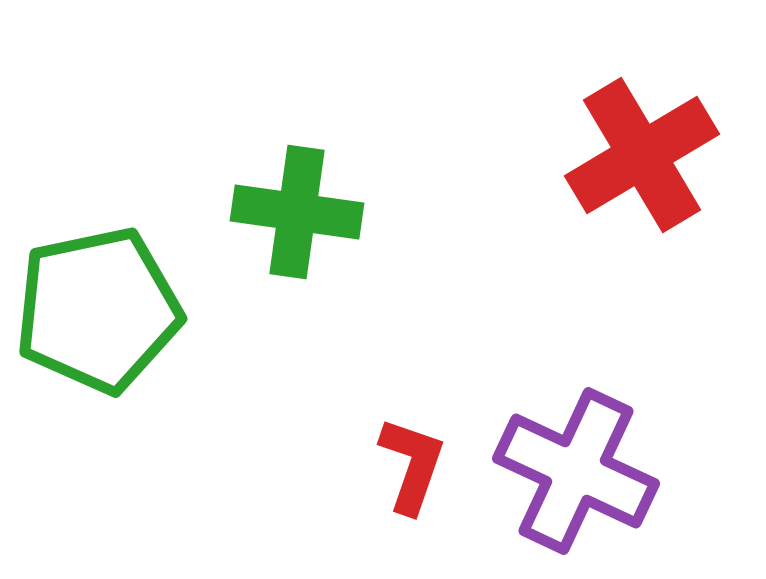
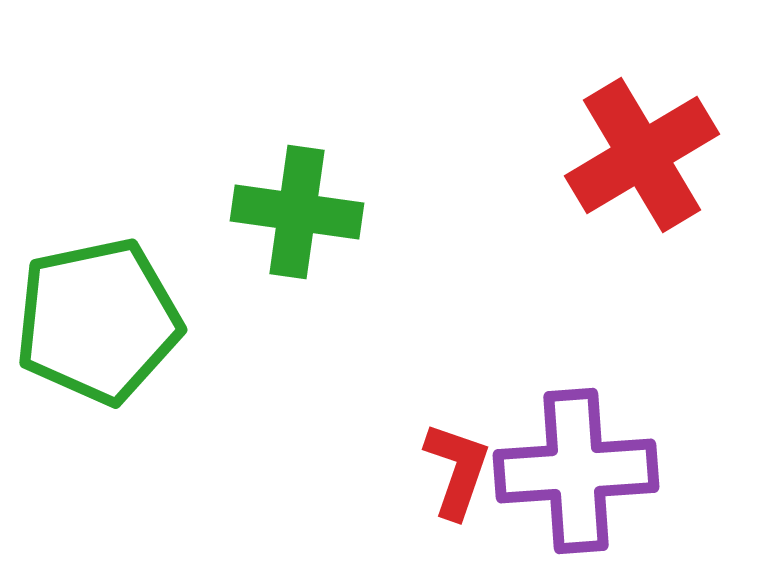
green pentagon: moved 11 px down
red L-shape: moved 45 px right, 5 px down
purple cross: rotated 29 degrees counterclockwise
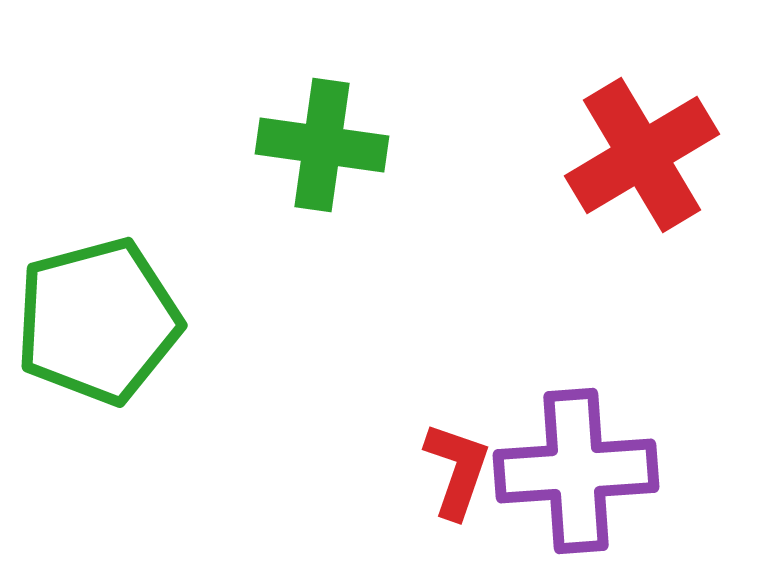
green cross: moved 25 px right, 67 px up
green pentagon: rotated 3 degrees counterclockwise
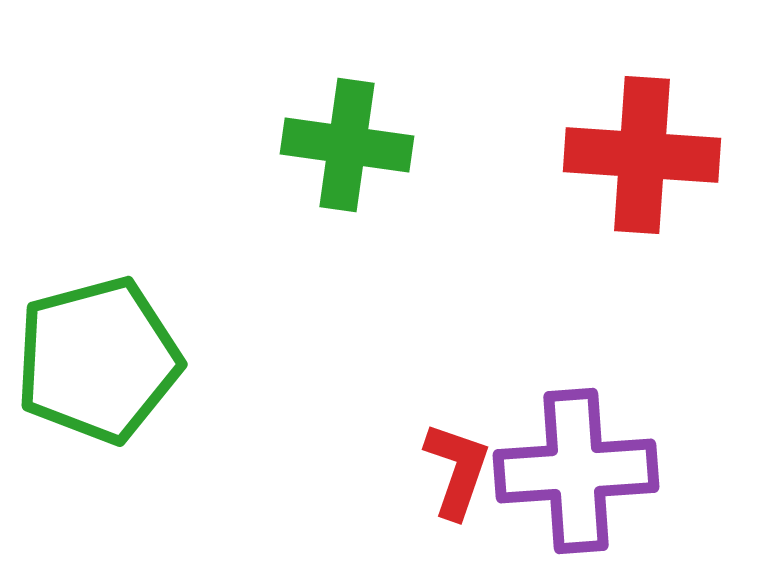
green cross: moved 25 px right
red cross: rotated 35 degrees clockwise
green pentagon: moved 39 px down
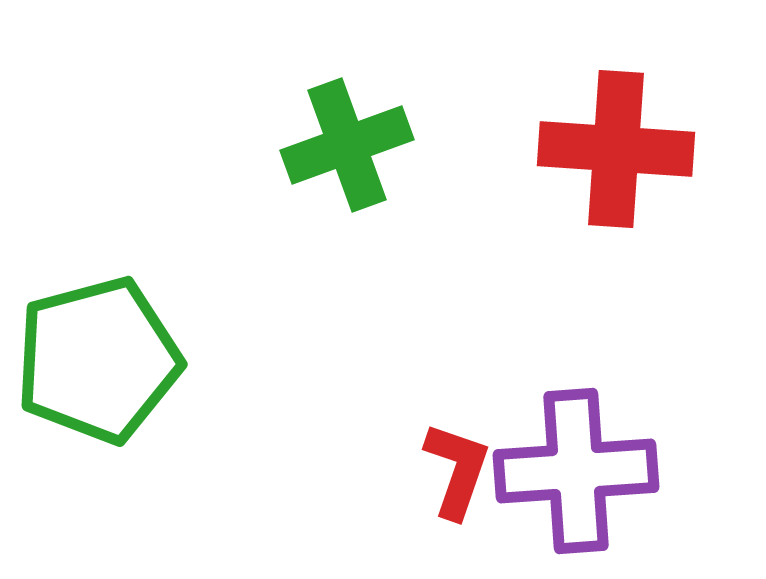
green cross: rotated 28 degrees counterclockwise
red cross: moved 26 px left, 6 px up
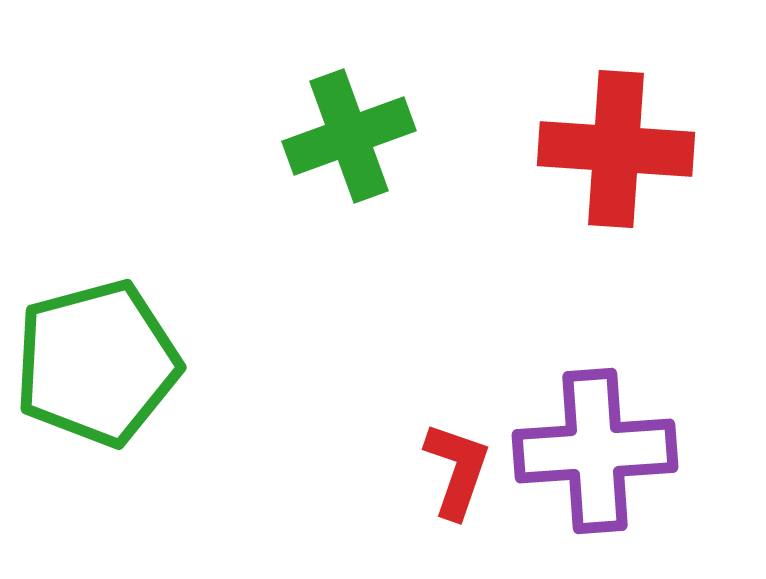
green cross: moved 2 px right, 9 px up
green pentagon: moved 1 px left, 3 px down
purple cross: moved 19 px right, 20 px up
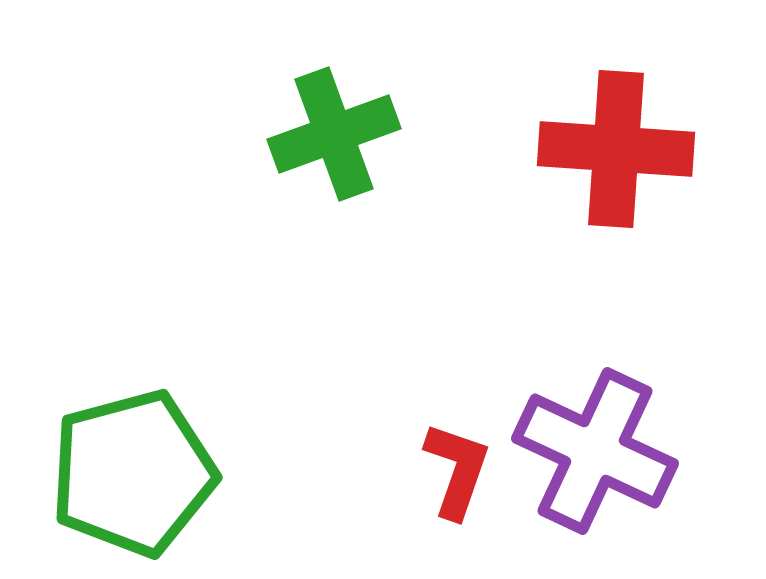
green cross: moved 15 px left, 2 px up
green pentagon: moved 36 px right, 110 px down
purple cross: rotated 29 degrees clockwise
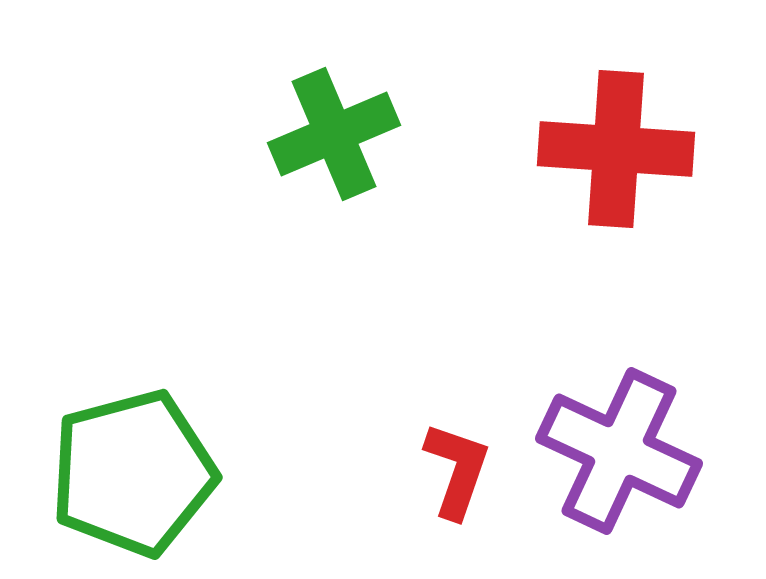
green cross: rotated 3 degrees counterclockwise
purple cross: moved 24 px right
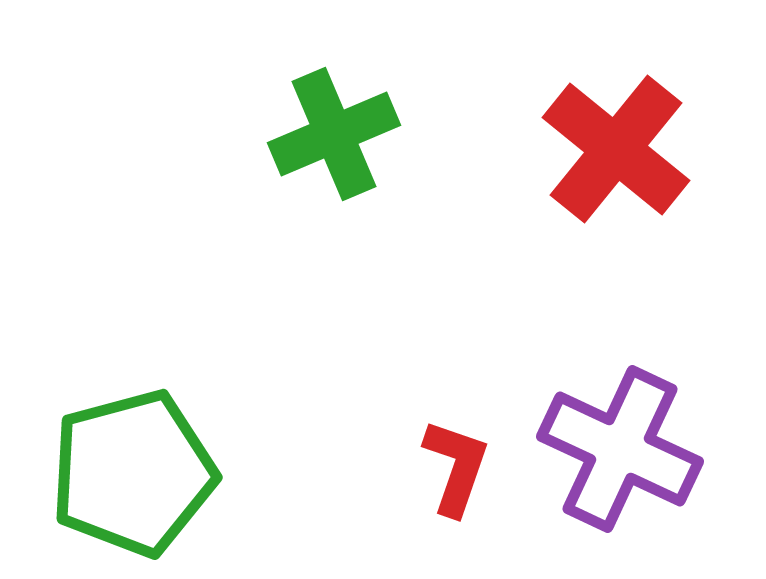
red cross: rotated 35 degrees clockwise
purple cross: moved 1 px right, 2 px up
red L-shape: moved 1 px left, 3 px up
